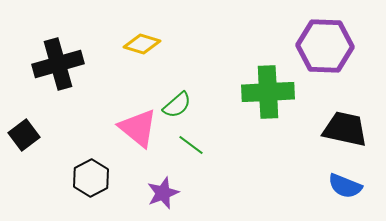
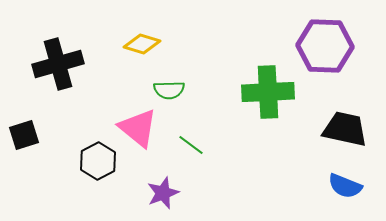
green semicircle: moved 8 px left, 15 px up; rotated 40 degrees clockwise
black square: rotated 20 degrees clockwise
black hexagon: moved 7 px right, 17 px up
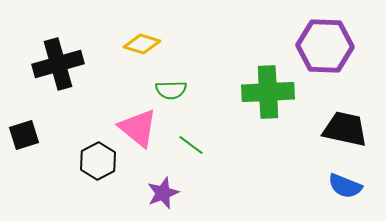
green semicircle: moved 2 px right
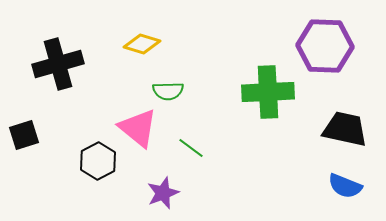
green semicircle: moved 3 px left, 1 px down
green line: moved 3 px down
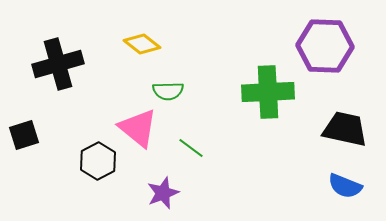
yellow diamond: rotated 21 degrees clockwise
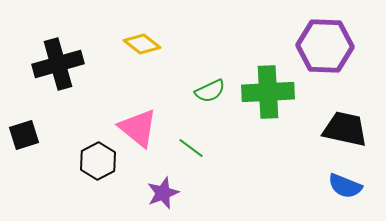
green semicircle: moved 42 px right; rotated 24 degrees counterclockwise
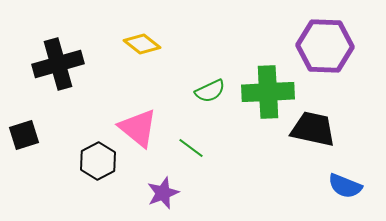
black trapezoid: moved 32 px left
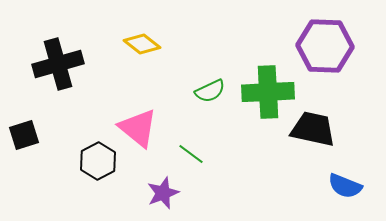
green line: moved 6 px down
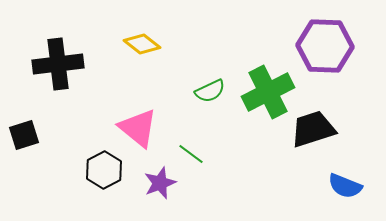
black cross: rotated 9 degrees clockwise
green cross: rotated 24 degrees counterclockwise
black trapezoid: rotated 30 degrees counterclockwise
black hexagon: moved 6 px right, 9 px down
purple star: moved 3 px left, 10 px up
